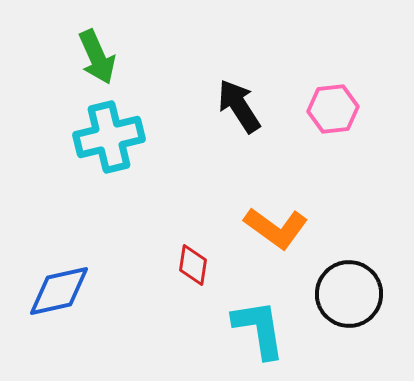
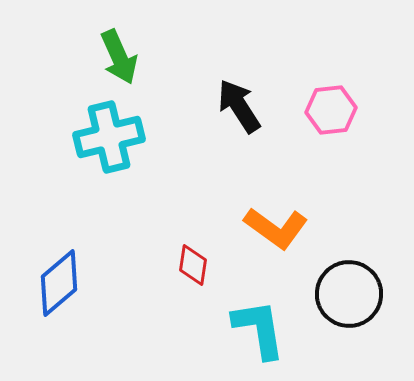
green arrow: moved 22 px right
pink hexagon: moved 2 px left, 1 px down
blue diamond: moved 8 px up; rotated 28 degrees counterclockwise
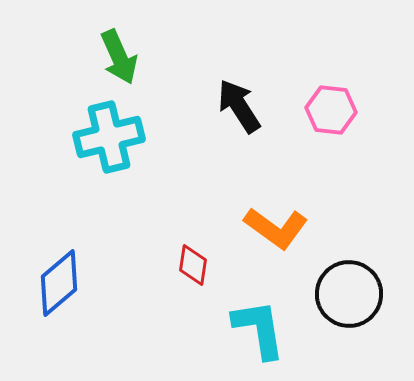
pink hexagon: rotated 12 degrees clockwise
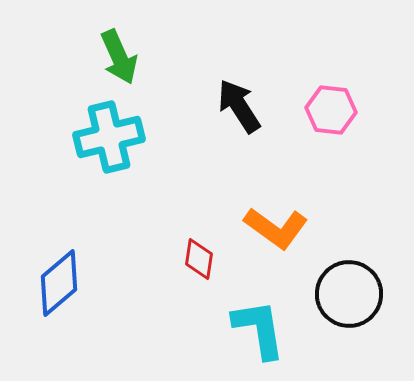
red diamond: moved 6 px right, 6 px up
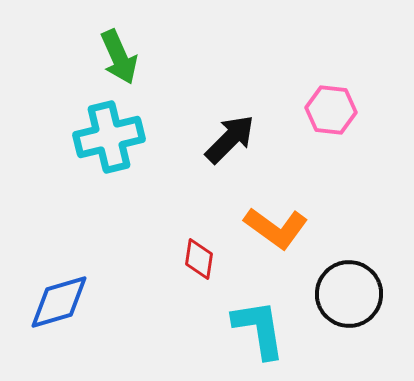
black arrow: moved 9 px left, 33 px down; rotated 78 degrees clockwise
blue diamond: moved 19 px down; rotated 24 degrees clockwise
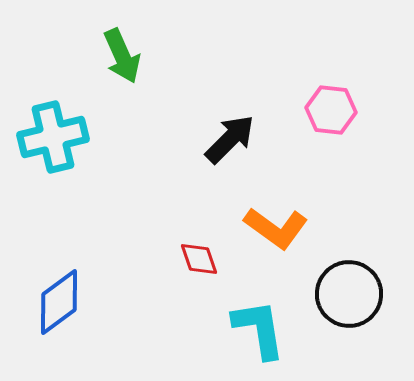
green arrow: moved 3 px right, 1 px up
cyan cross: moved 56 px left
red diamond: rotated 27 degrees counterclockwise
blue diamond: rotated 20 degrees counterclockwise
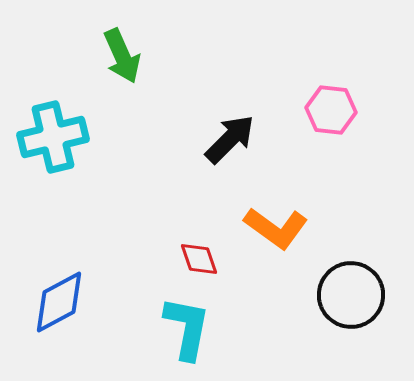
black circle: moved 2 px right, 1 px down
blue diamond: rotated 8 degrees clockwise
cyan L-shape: moved 72 px left, 1 px up; rotated 20 degrees clockwise
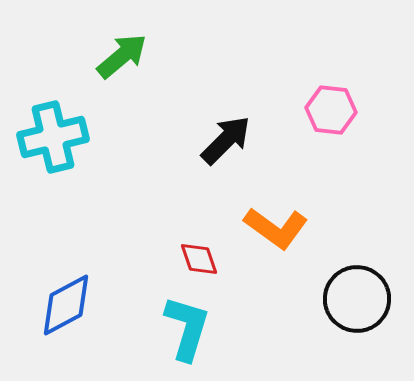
green arrow: rotated 106 degrees counterclockwise
black arrow: moved 4 px left, 1 px down
black circle: moved 6 px right, 4 px down
blue diamond: moved 7 px right, 3 px down
cyan L-shape: rotated 6 degrees clockwise
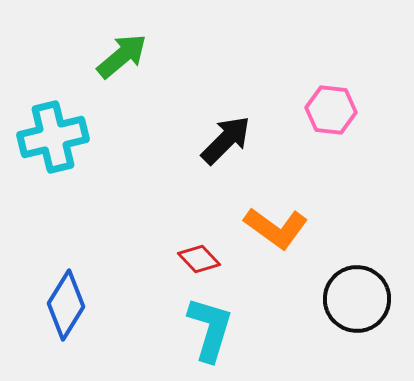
red diamond: rotated 24 degrees counterclockwise
blue diamond: rotated 30 degrees counterclockwise
cyan L-shape: moved 23 px right, 1 px down
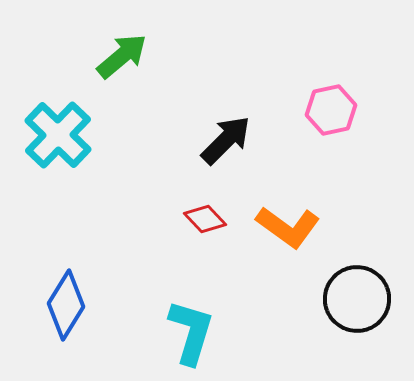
pink hexagon: rotated 18 degrees counterclockwise
cyan cross: moved 5 px right, 2 px up; rotated 32 degrees counterclockwise
orange L-shape: moved 12 px right, 1 px up
red diamond: moved 6 px right, 40 px up
cyan L-shape: moved 19 px left, 3 px down
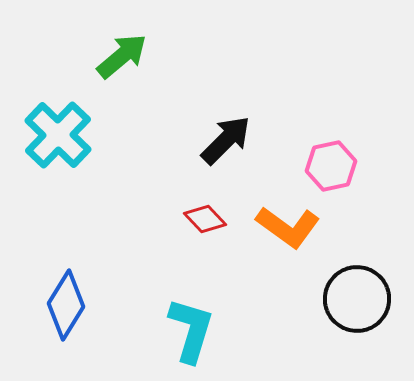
pink hexagon: moved 56 px down
cyan L-shape: moved 2 px up
